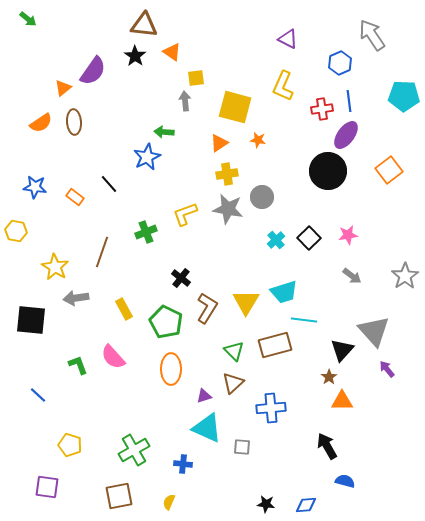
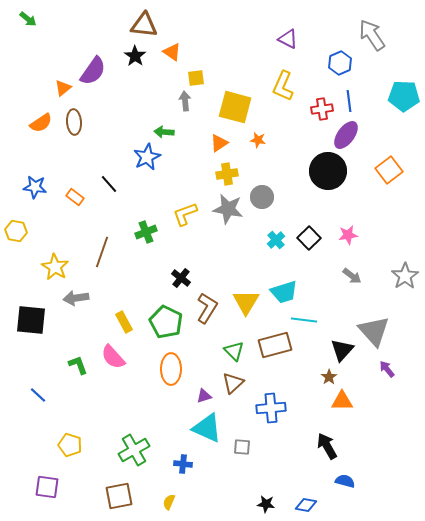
yellow rectangle at (124, 309): moved 13 px down
blue diamond at (306, 505): rotated 15 degrees clockwise
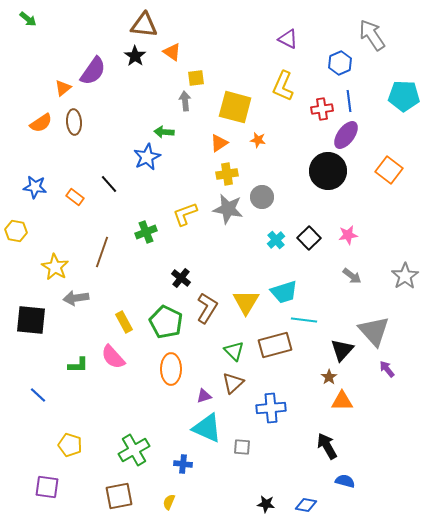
orange square at (389, 170): rotated 16 degrees counterclockwise
green L-shape at (78, 365): rotated 110 degrees clockwise
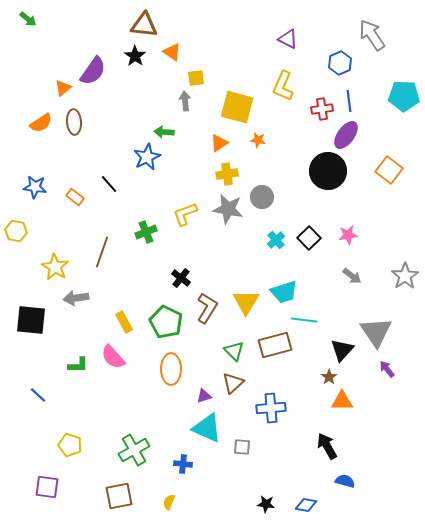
yellow square at (235, 107): moved 2 px right
gray triangle at (374, 331): moved 2 px right, 1 px down; rotated 8 degrees clockwise
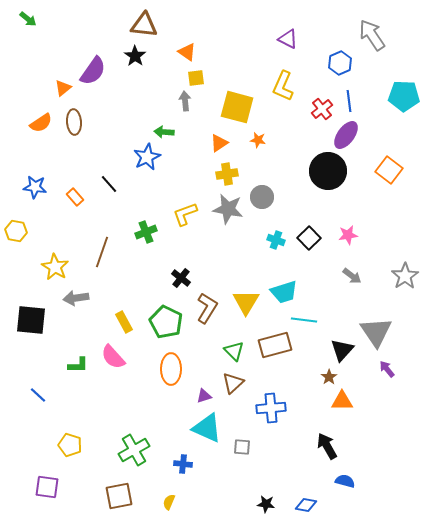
orange triangle at (172, 52): moved 15 px right
red cross at (322, 109): rotated 30 degrees counterclockwise
orange rectangle at (75, 197): rotated 12 degrees clockwise
cyan cross at (276, 240): rotated 30 degrees counterclockwise
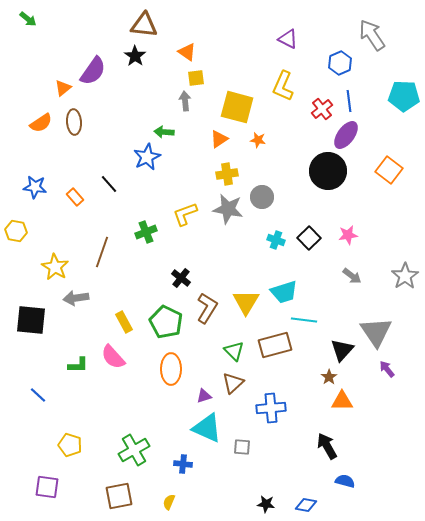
orange triangle at (219, 143): moved 4 px up
